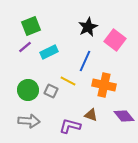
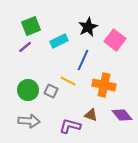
cyan rectangle: moved 10 px right, 11 px up
blue line: moved 2 px left, 1 px up
purple diamond: moved 2 px left, 1 px up
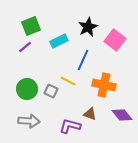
green circle: moved 1 px left, 1 px up
brown triangle: moved 1 px left, 1 px up
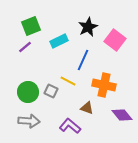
green circle: moved 1 px right, 3 px down
brown triangle: moved 3 px left, 6 px up
purple L-shape: rotated 25 degrees clockwise
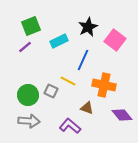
green circle: moved 3 px down
